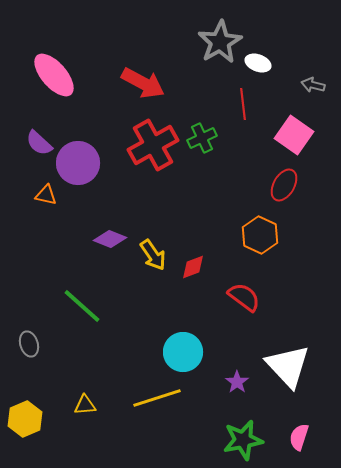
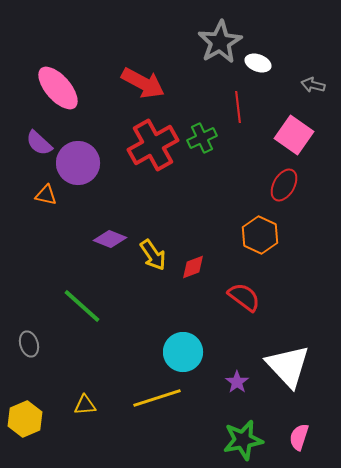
pink ellipse: moved 4 px right, 13 px down
red line: moved 5 px left, 3 px down
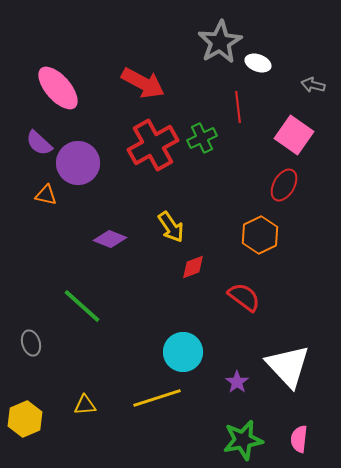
orange hexagon: rotated 9 degrees clockwise
yellow arrow: moved 18 px right, 28 px up
gray ellipse: moved 2 px right, 1 px up
pink semicircle: moved 2 px down; rotated 12 degrees counterclockwise
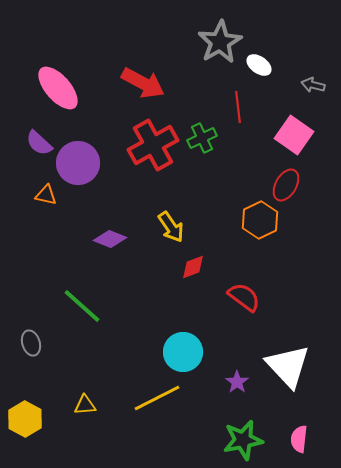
white ellipse: moved 1 px right, 2 px down; rotated 15 degrees clockwise
red ellipse: moved 2 px right
orange hexagon: moved 15 px up
yellow line: rotated 9 degrees counterclockwise
yellow hexagon: rotated 8 degrees counterclockwise
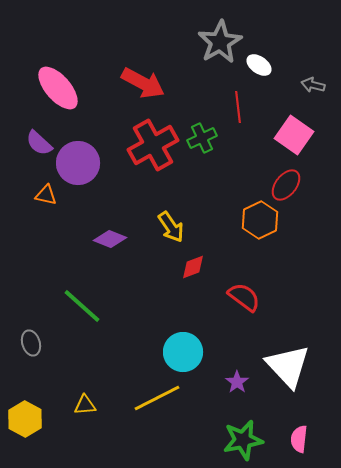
red ellipse: rotated 8 degrees clockwise
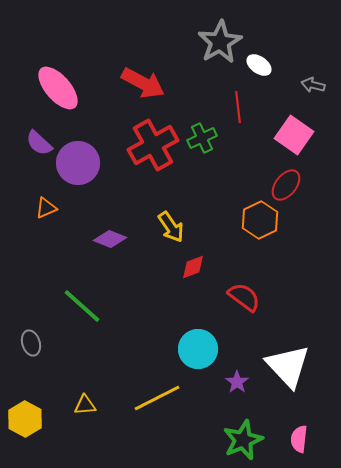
orange triangle: moved 13 px down; rotated 35 degrees counterclockwise
cyan circle: moved 15 px right, 3 px up
green star: rotated 12 degrees counterclockwise
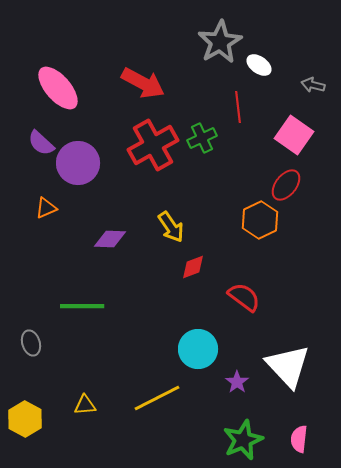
purple semicircle: moved 2 px right
purple diamond: rotated 20 degrees counterclockwise
green line: rotated 42 degrees counterclockwise
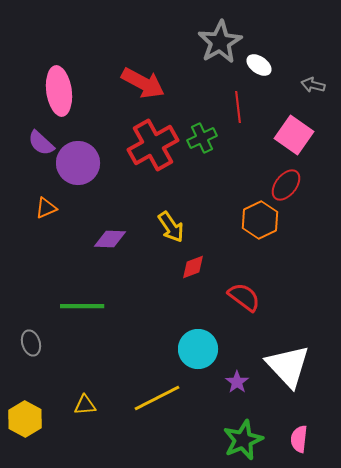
pink ellipse: moved 1 px right, 3 px down; rotated 33 degrees clockwise
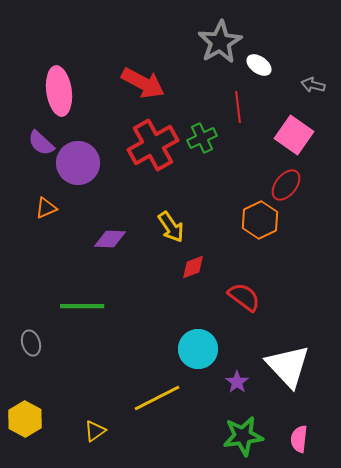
yellow triangle: moved 10 px right, 26 px down; rotated 30 degrees counterclockwise
green star: moved 4 px up; rotated 15 degrees clockwise
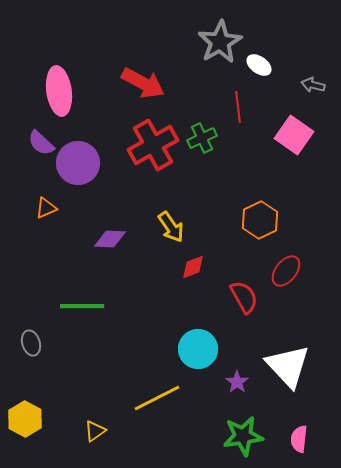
red ellipse: moved 86 px down
red semicircle: rotated 24 degrees clockwise
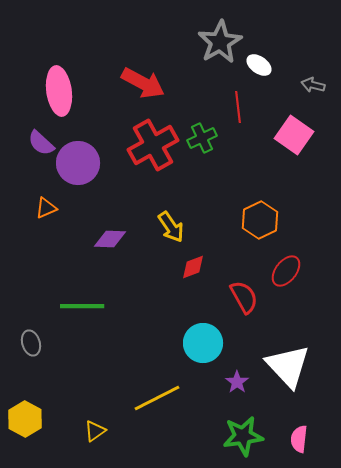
cyan circle: moved 5 px right, 6 px up
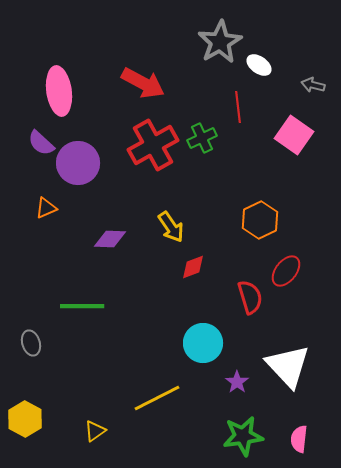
red semicircle: moved 6 px right; rotated 12 degrees clockwise
